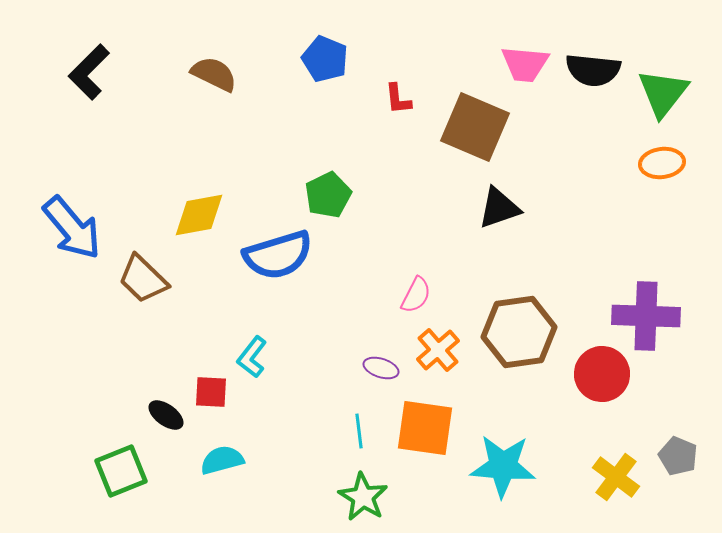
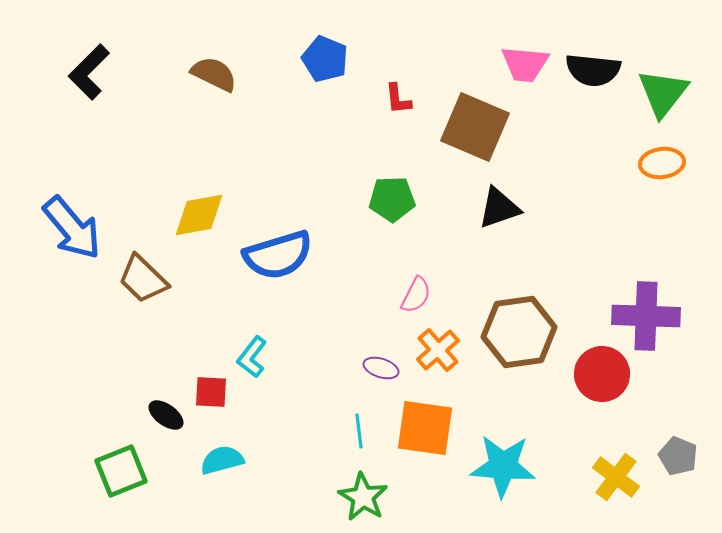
green pentagon: moved 64 px right, 4 px down; rotated 24 degrees clockwise
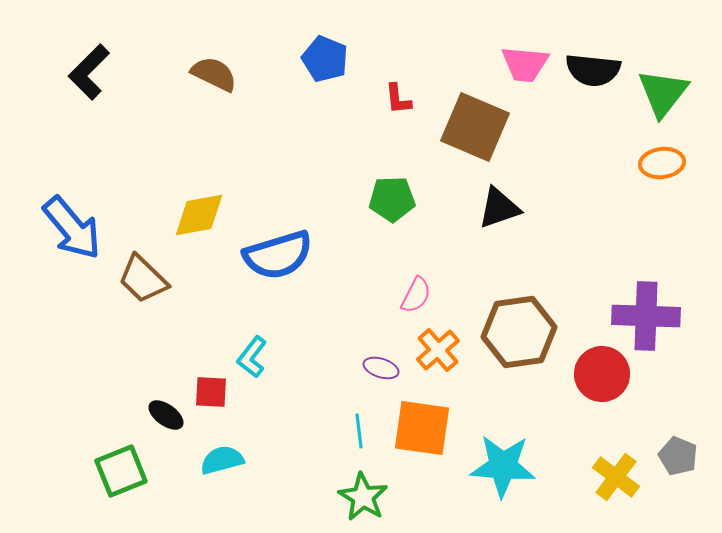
orange square: moved 3 px left
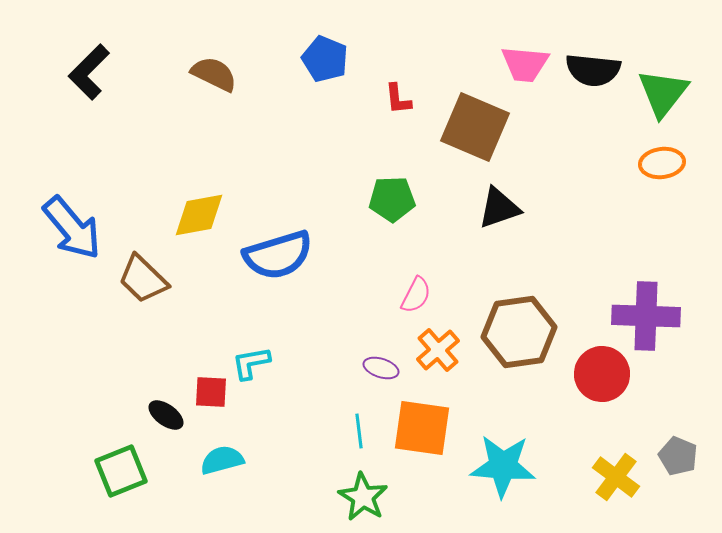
cyan L-shape: moved 1 px left, 6 px down; rotated 42 degrees clockwise
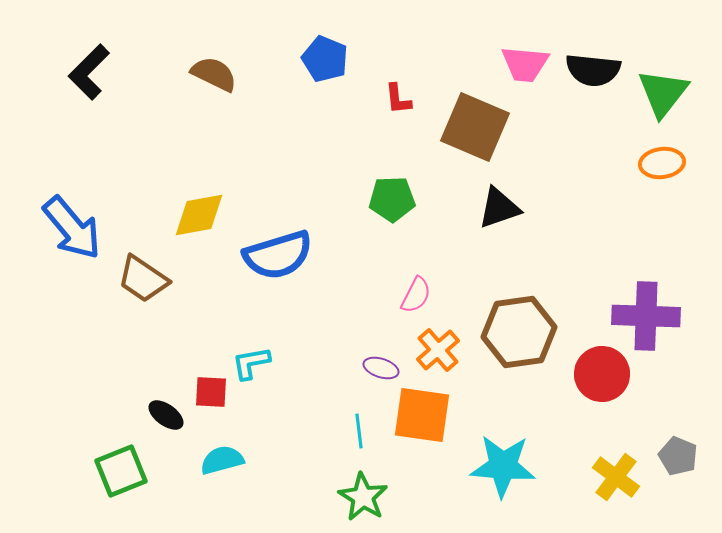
brown trapezoid: rotated 10 degrees counterclockwise
orange square: moved 13 px up
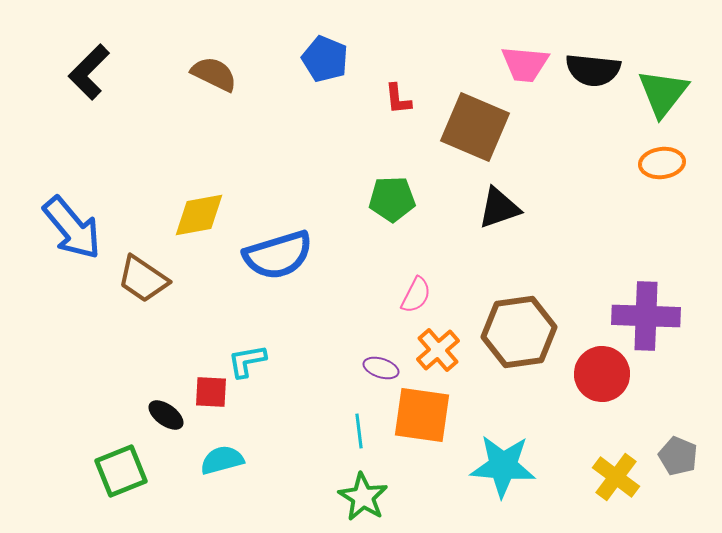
cyan L-shape: moved 4 px left, 2 px up
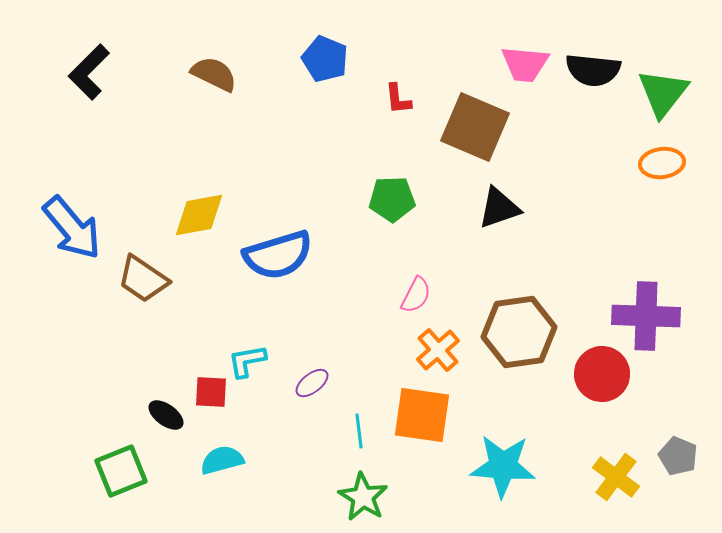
purple ellipse: moved 69 px left, 15 px down; rotated 56 degrees counterclockwise
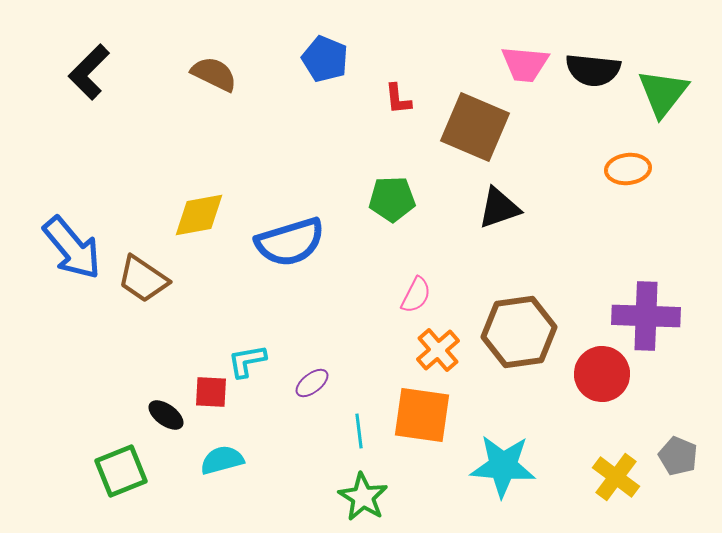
orange ellipse: moved 34 px left, 6 px down
blue arrow: moved 20 px down
blue semicircle: moved 12 px right, 13 px up
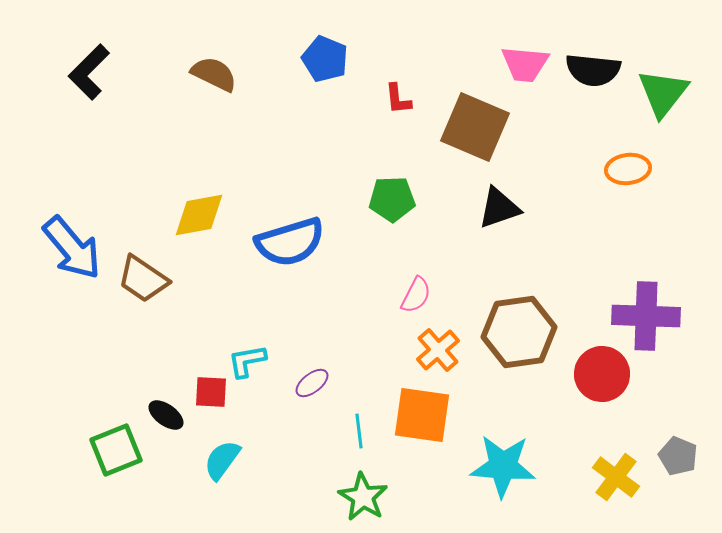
cyan semicircle: rotated 39 degrees counterclockwise
green square: moved 5 px left, 21 px up
